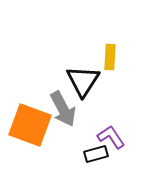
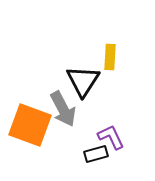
purple L-shape: rotated 8 degrees clockwise
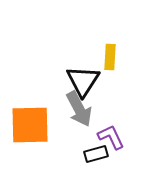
gray arrow: moved 16 px right
orange square: rotated 21 degrees counterclockwise
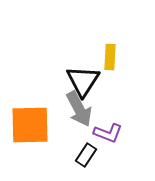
purple L-shape: moved 3 px left, 4 px up; rotated 136 degrees clockwise
black rectangle: moved 10 px left, 1 px down; rotated 40 degrees counterclockwise
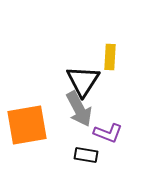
orange square: moved 3 px left; rotated 9 degrees counterclockwise
black rectangle: rotated 65 degrees clockwise
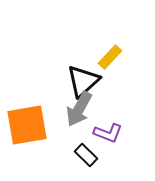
yellow rectangle: rotated 40 degrees clockwise
black triangle: rotated 15 degrees clockwise
gray arrow: rotated 57 degrees clockwise
black rectangle: rotated 35 degrees clockwise
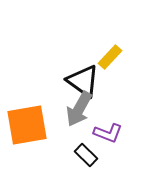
black triangle: rotated 42 degrees counterclockwise
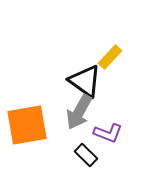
black triangle: moved 2 px right
gray arrow: moved 3 px down
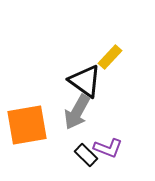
gray arrow: moved 2 px left
purple L-shape: moved 15 px down
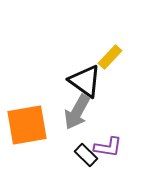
purple L-shape: moved 1 px up; rotated 12 degrees counterclockwise
